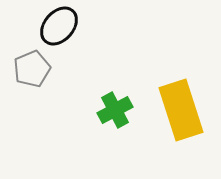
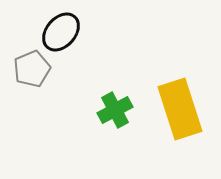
black ellipse: moved 2 px right, 6 px down
yellow rectangle: moved 1 px left, 1 px up
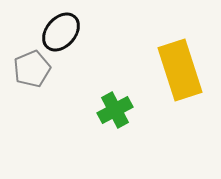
yellow rectangle: moved 39 px up
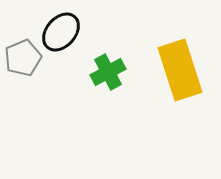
gray pentagon: moved 9 px left, 11 px up
green cross: moved 7 px left, 38 px up
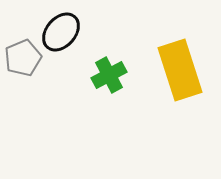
green cross: moved 1 px right, 3 px down
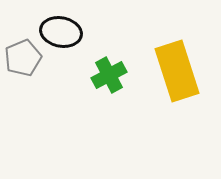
black ellipse: rotated 60 degrees clockwise
yellow rectangle: moved 3 px left, 1 px down
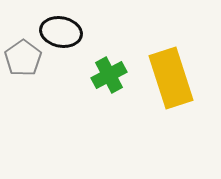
gray pentagon: rotated 12 degrees counterclockwise
yellow rectangle: moved 6 px left, 7 px down
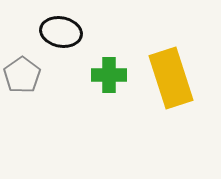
gray pentagon: moved 1 px left, 17 px down
green cross: rotated 28 degrees clockwise
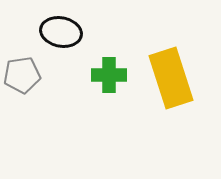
gray pentagon: rotated 27 degrees clockwise
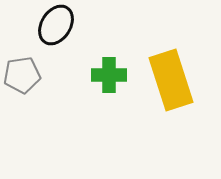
black ellipse: moved 5 px left, 7 px up; rotated 69 degrees counterclockwise
yellow rectangle: moved 2 px down
